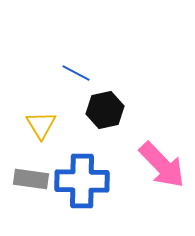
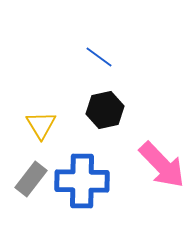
blue line: moved 23 px right, 16 px up; rotated 8 degrees clockwise
gray rectangle: rotated 60 degrees counterclockwise
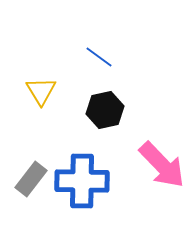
yellow triangle: moved 34 px up
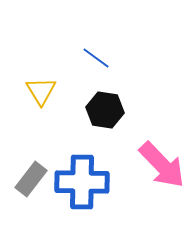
blue line: moved 3 px left, 1 px down
black hexagon: rotated 21 degrees clockwise
blue cross: moved 1 px down
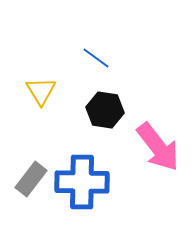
pink arrow: moved 4 px left, 18 px up; rotated 6 degrees clockwise
